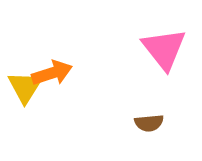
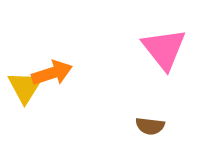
brown semicircle: moved 1 px right, 3 px down; rotated 12 degrees clockwise
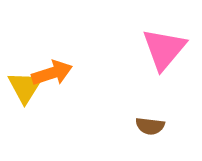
pink triangle: rotated 18 degrees clockwise
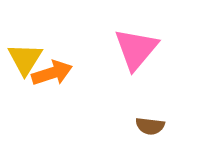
pink triangle: moved 28 px left
yellow triangle: moved 28 px up
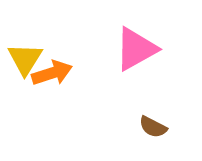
pink triangle: rotated 21 degrees clockwise
brown semicircle: moved 3 px right, 1 px down; rotated 20 degrees clockwise
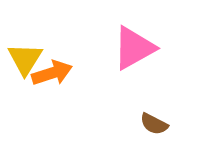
pink triangle: moved 2 px left, 1 px up
brown semicircle: moved 1 px right, 3 px up
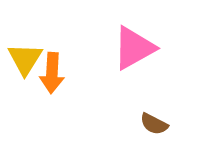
orange arrow: rotated 111 degrees clockwise
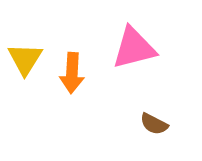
pink triangle: rotated 15 degrees clockwise
orange arrow: moved 20 px right
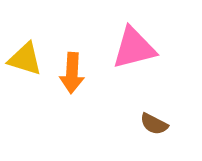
yellow triangle: rotated 45 degrees counterclockwise
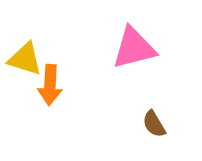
orange arrow: moved 22 px left, 12 px down
brown semicircle: rotated 32 degrees clockwise
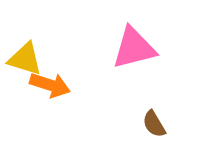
orange arrow: rotated 75 degrees counterclockwise
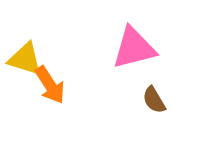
orange arrow: rotated 39 degrees clockwise
brown semicircle: moved 24 px up
